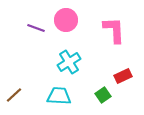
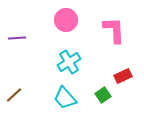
purple line: moved 19 px left, 10 px down; rotated 24 degrees counterclockwise
cyan trapezoid: moved 6 px right, 2 px down; rotated 135 degrees counterclockwise
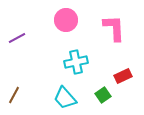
pink L-shape: moved 2 px up
purple line: rotated 24 degrees counterclockwise
cyan cross: moved 7 px right; rotated 20 degrees clockwise
brown line: rotated 18 degrees counterclockwise
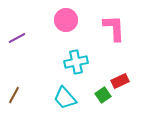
red rectangle: moved 3 px left, 5 px down
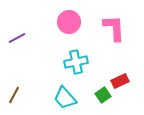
pink circle: moved 3 px right, 2 px down
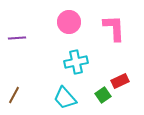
purple line: rotated 24 degrees clockwise
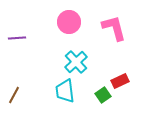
pink L-shape: rotated 12 degrees counterclockwise
cyan cross: rotated 30 degrees counterclockwise
cyan trapezoid: moved 7 px up; rotated 35 degrees clockwise
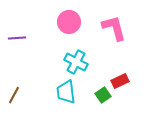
cyan cross: rotated 20 degrees counterclockwise
cyan trapezoid: moved 1 px right, 1 px down
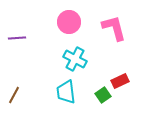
cyan cross: moved 1 px left, 3 px up
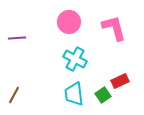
cyan trapezoid: moved 8 px right, 2 px down
